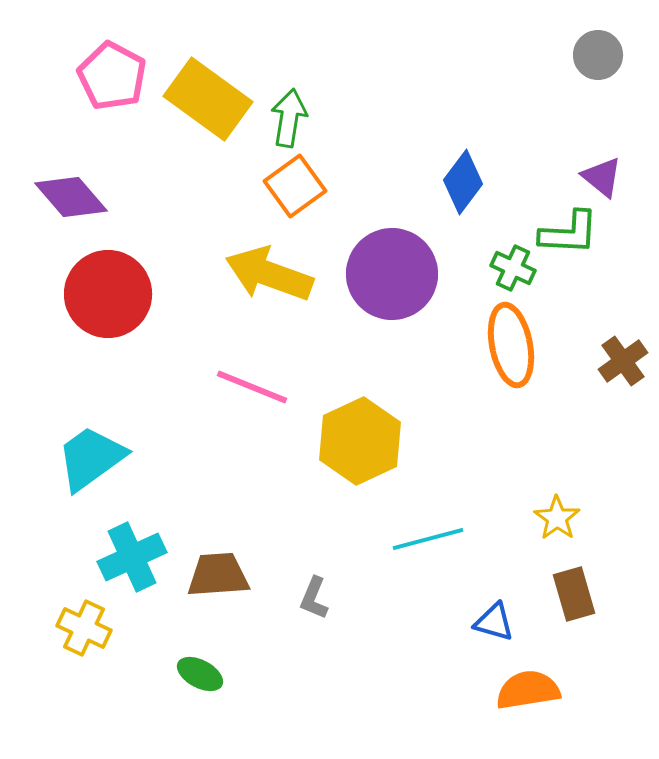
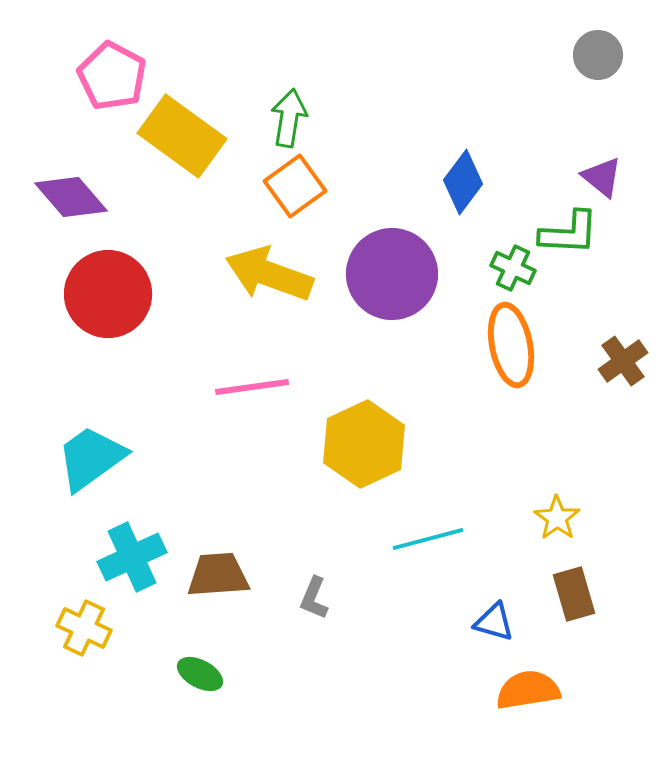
yellow rectangle: moved 26 px left, 37 px down
pink line: rotated 30 degrees counterclockwise
yellow hexagon: moved 4 px right, 3 px down
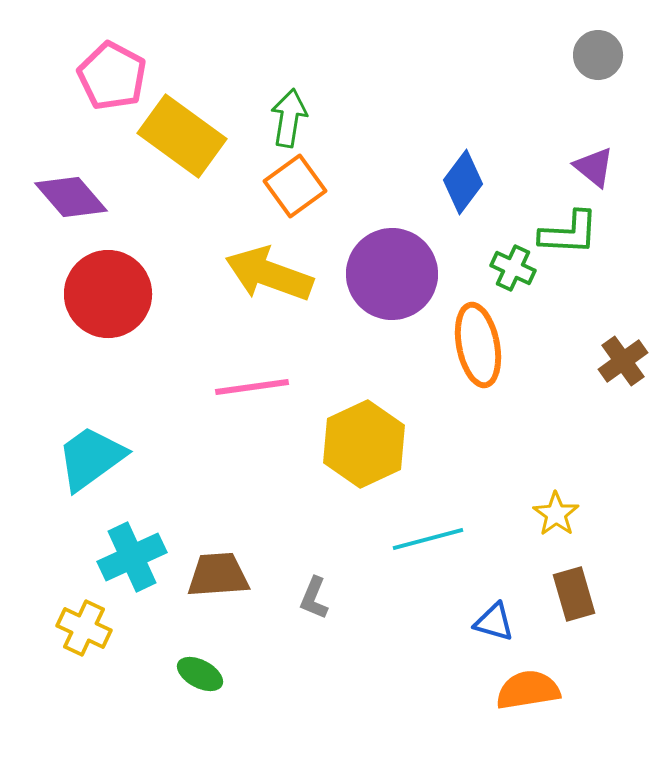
purple triangle: moved 8 px left, 10 px up
orange ellipse: moved 33 px left
yellow star: moved 1 px left, 4 px up
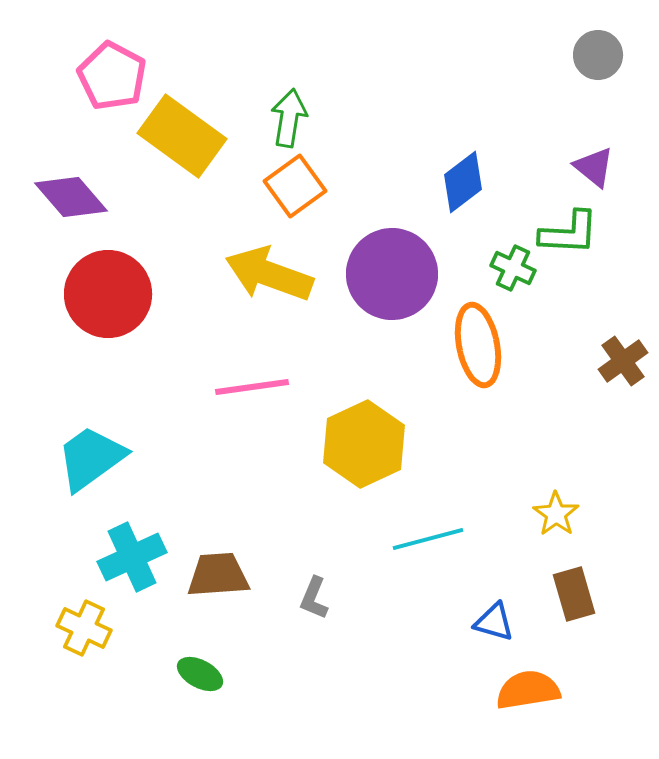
blue diamond: rotated 16 degrees clockwise
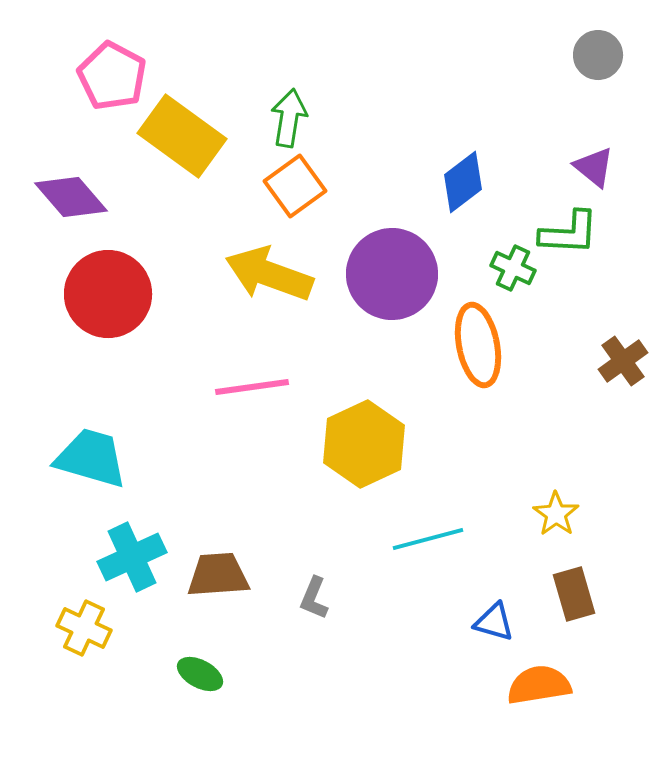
cyan trapezoid: rotated 52 degrees clockwise
orange semicircle: moved 11 px right, 5 px up
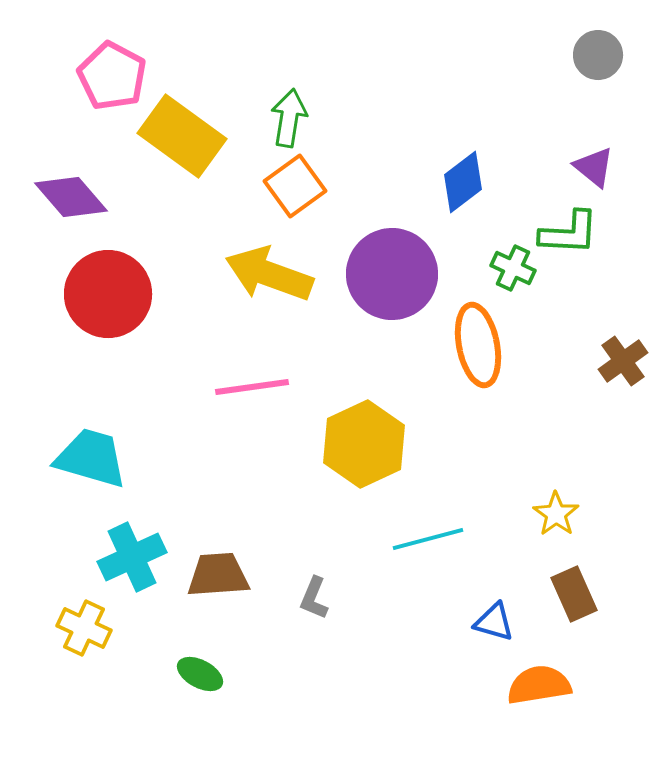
brown rectangle: rotated 8 degrees counterclockwise
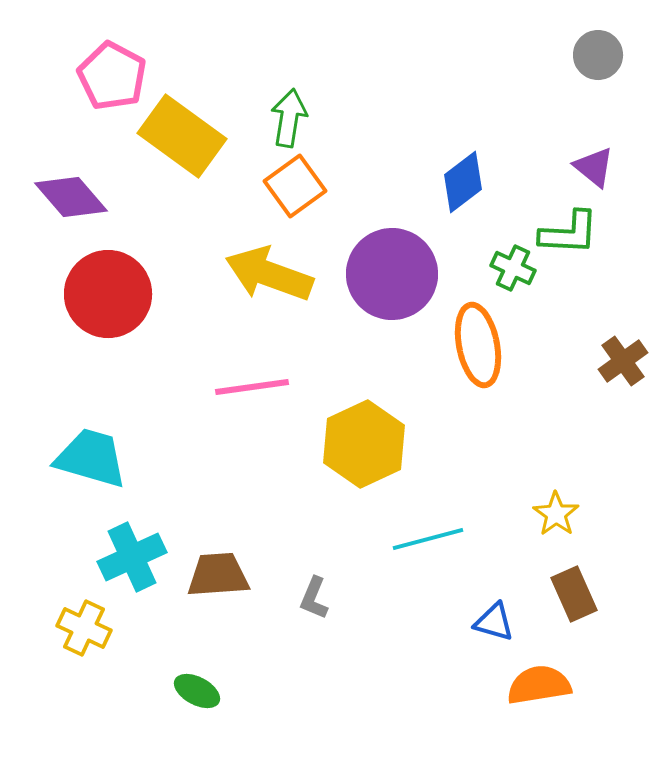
green ellipse: moved 3 px left, 17 px down
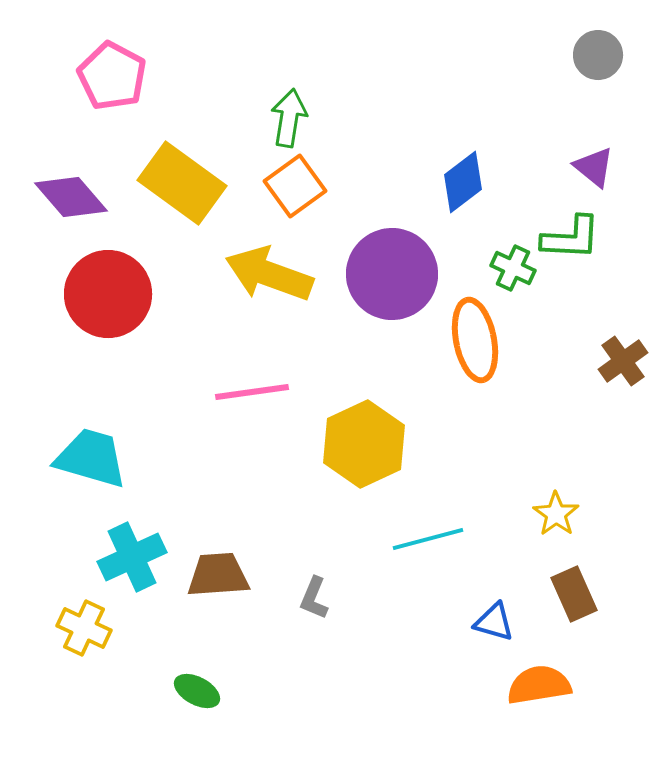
yellow rectangle: moved 47 px down
green L-shape: moved 2 px right, 5 px down
orange ellipse: moved 3 px left, 5 px up
pink line: moved 5 px down
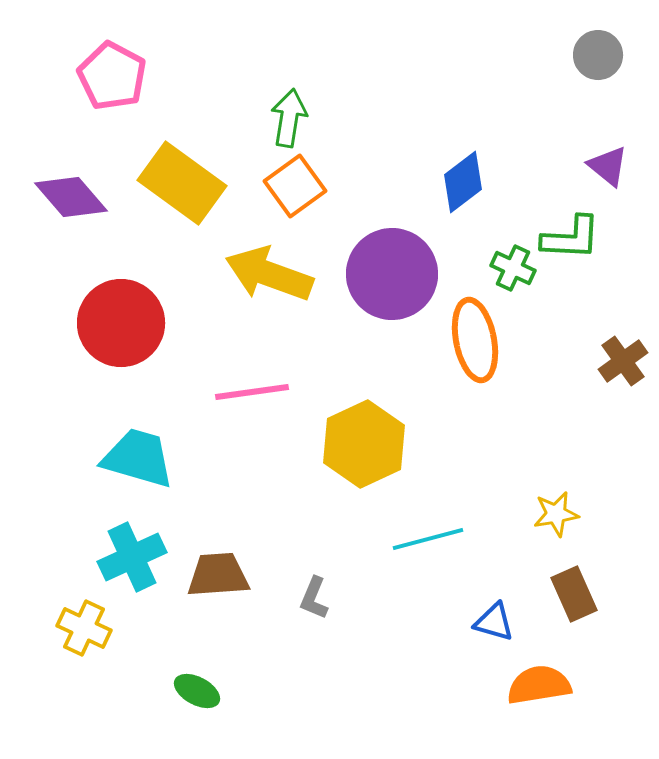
purple triangle: moved 14 px right, 1 px up
red circle: moved 13 px right, 29 px down
cyan trapezoid: moved 47 px right
yellow star: rotated 27 degrees clockwise
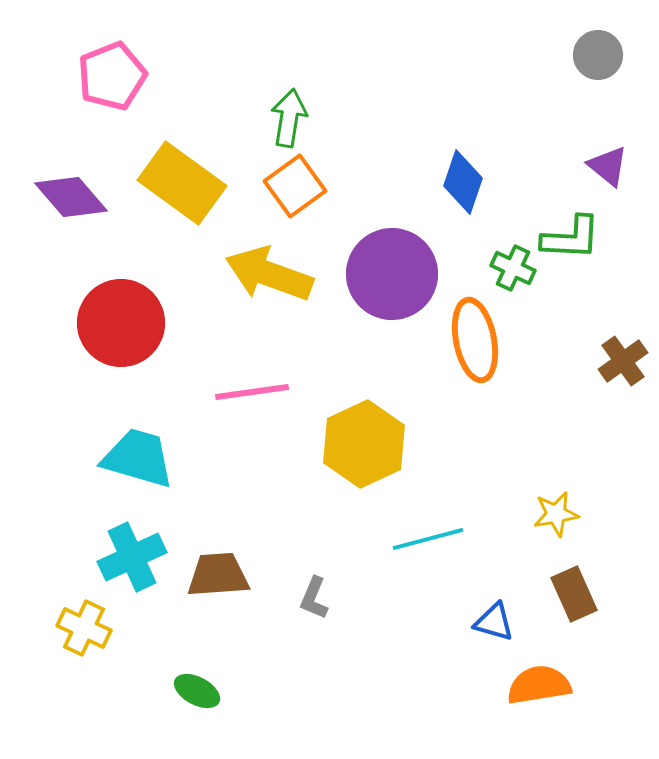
pink pentagon: rotated 22 degrees clockwise
blue diamond: rotated 34 degrees counterclockwise
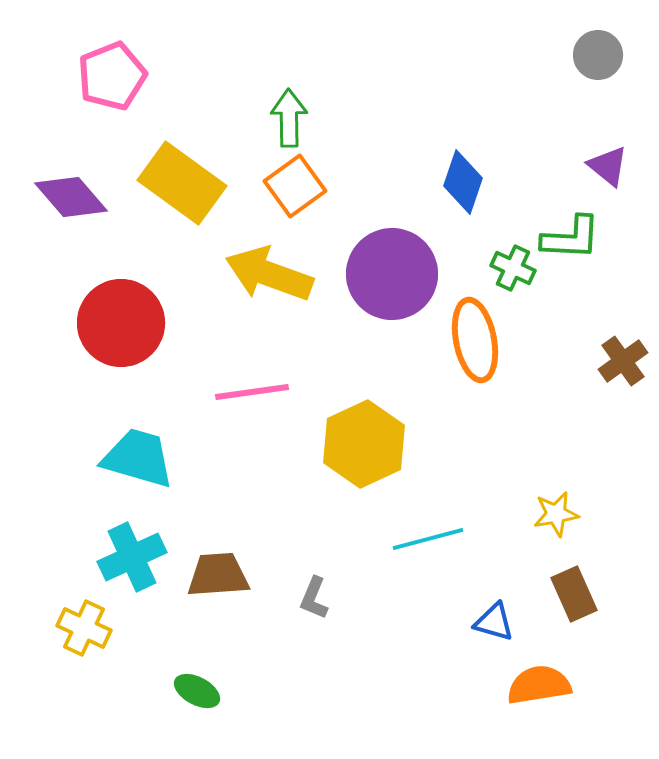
green arrow: rotated 10 degrees counterclockwise
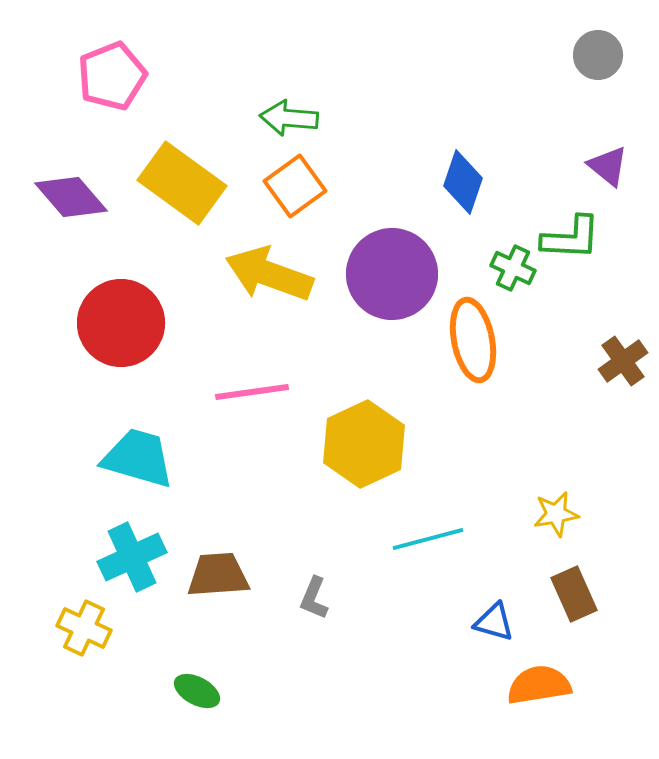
green arrow: rotated 84 degrees counterclockwise
orange ellipse: moved 2 px left
